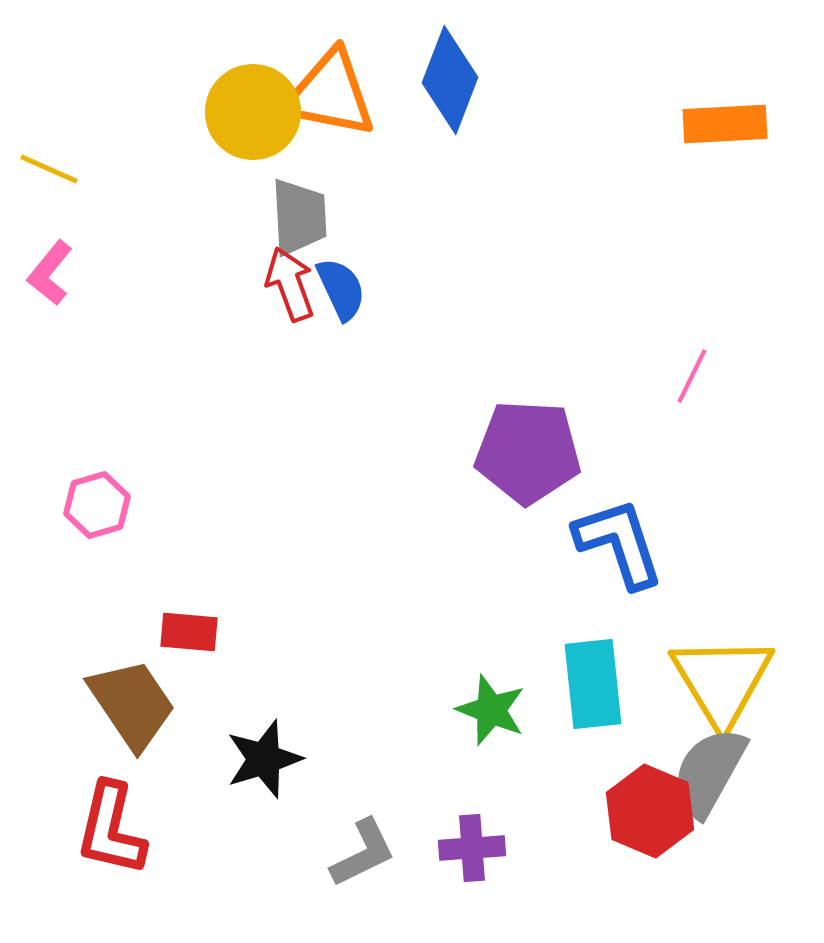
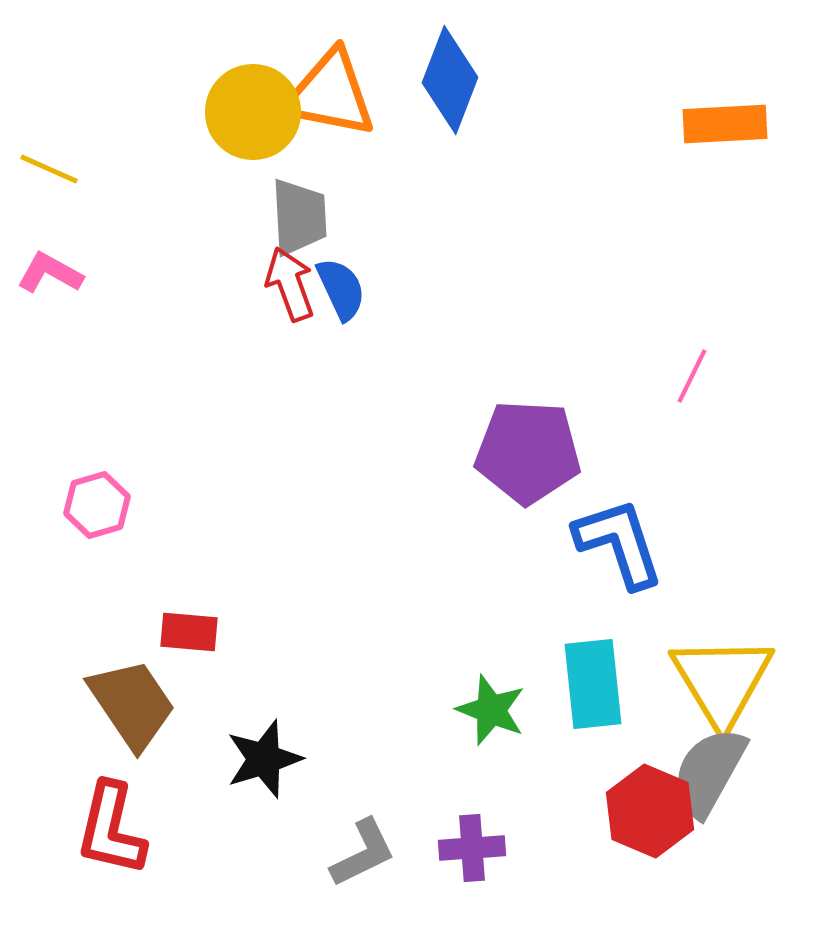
pink L-shape: rotated 80 degrees clockwise
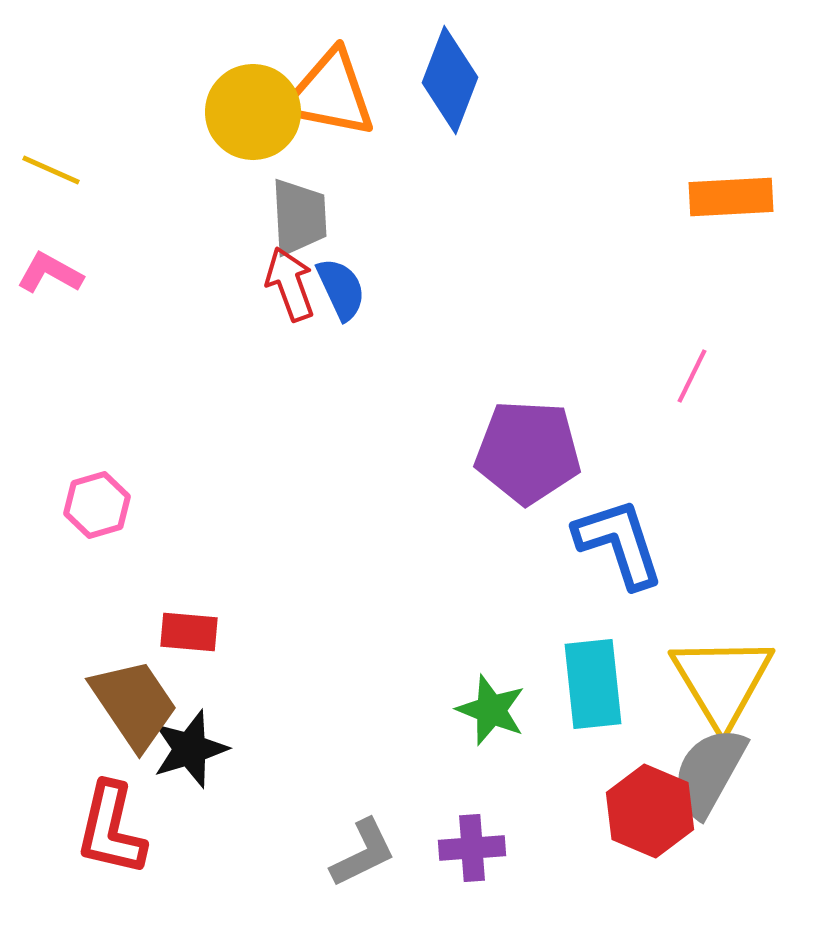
orange rectangle: moved 6 px right, 73 px down
yellow line: moved 2 px right, 1 px down
brown trapezoid: moved 2 px right
black star: moved 74 px left, 10 px up
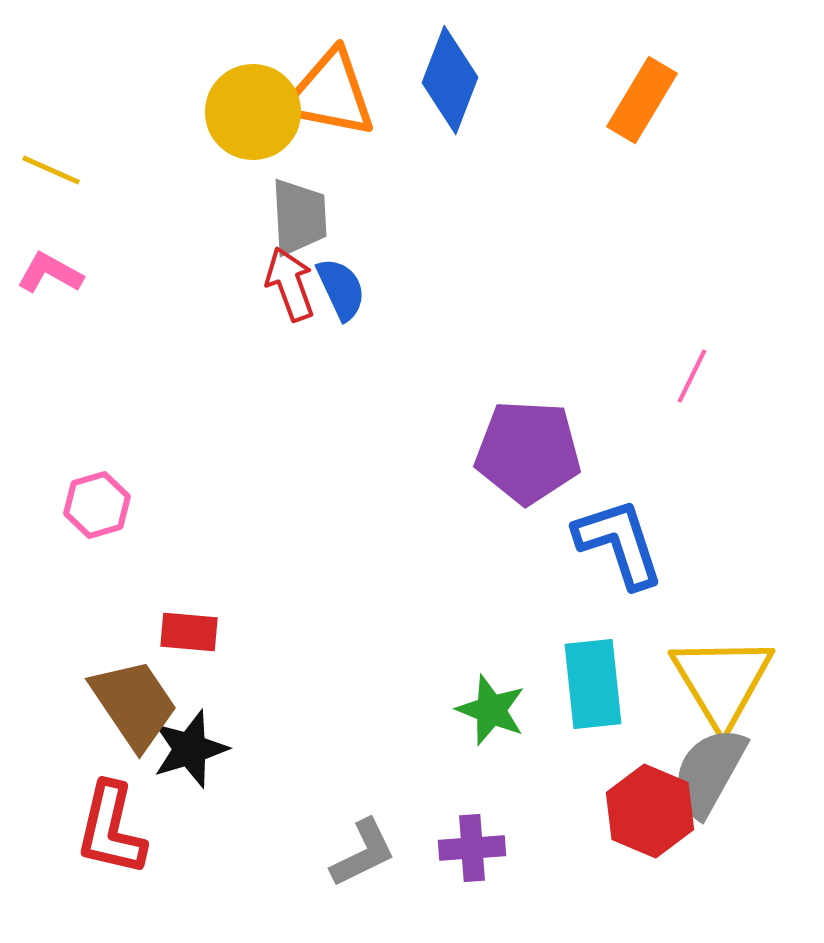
orange rectangle: moved 89 px left, 97 px up; rotated 56 degrees counterclockwise
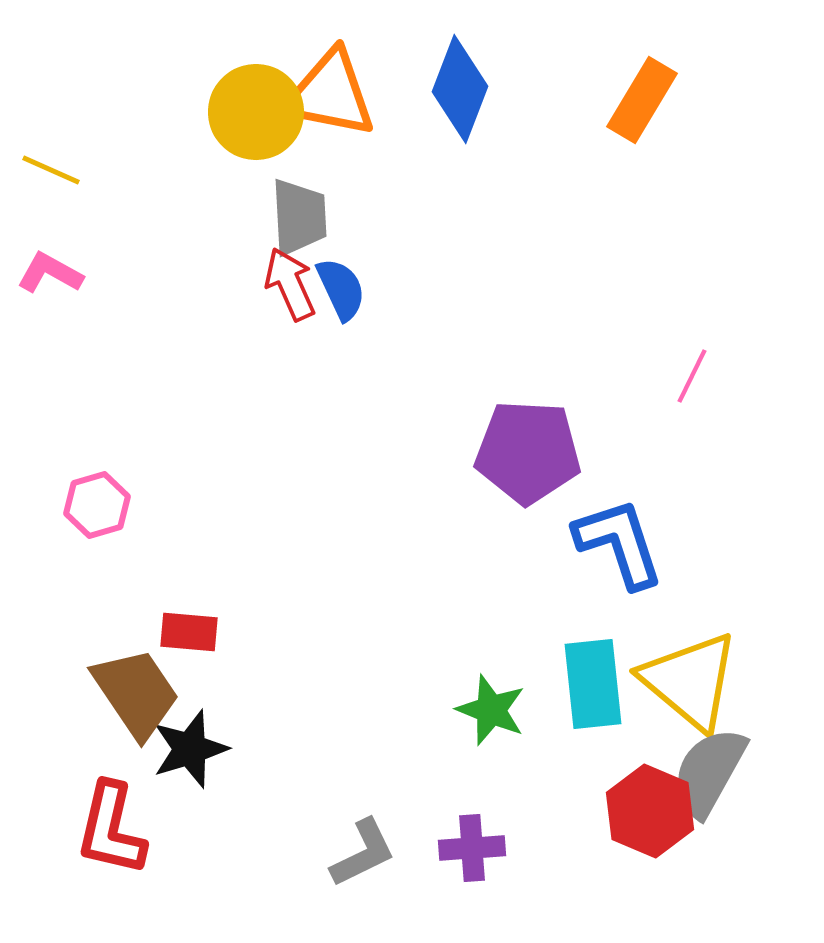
blue diamond: moved 10 px right, 9 px down
yellow circle: moved 3 px right
red arrow: rotated 4 degrees counterclockwise
yellow triangle: moved 32 px left; rotated 19 degrees counterclockwise
brown trapezoid: moved 2 px right, 11 px up
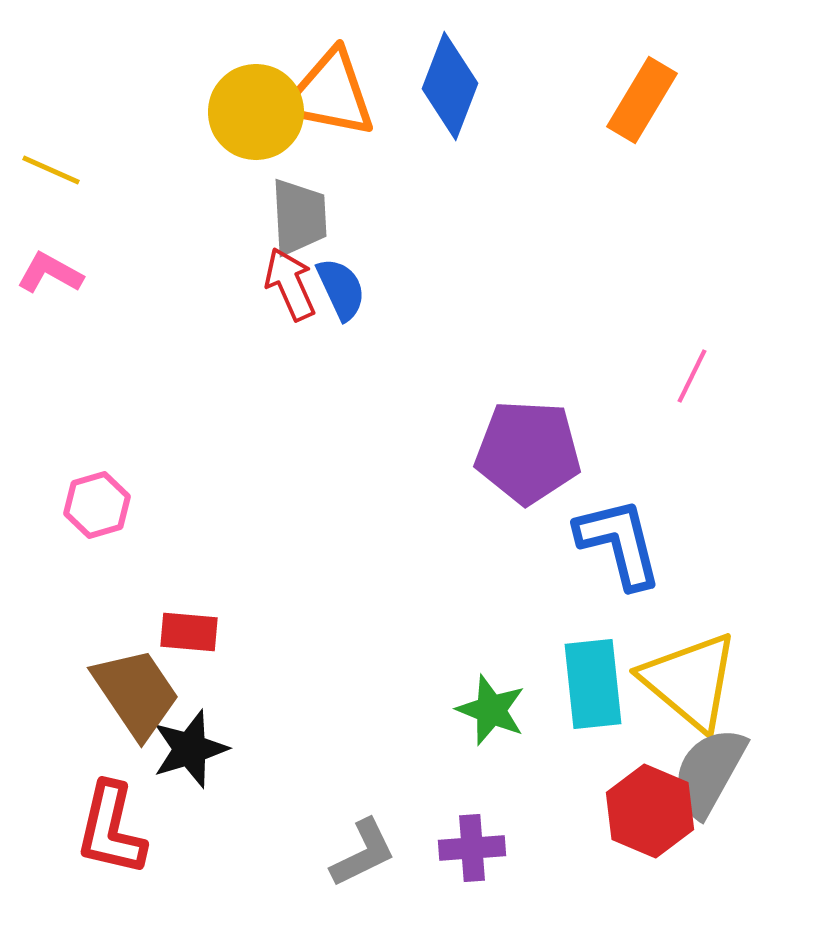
blue diamond: moved 10 px left, 3 px up
blue L-shape: rotated 4 degrees clockwise
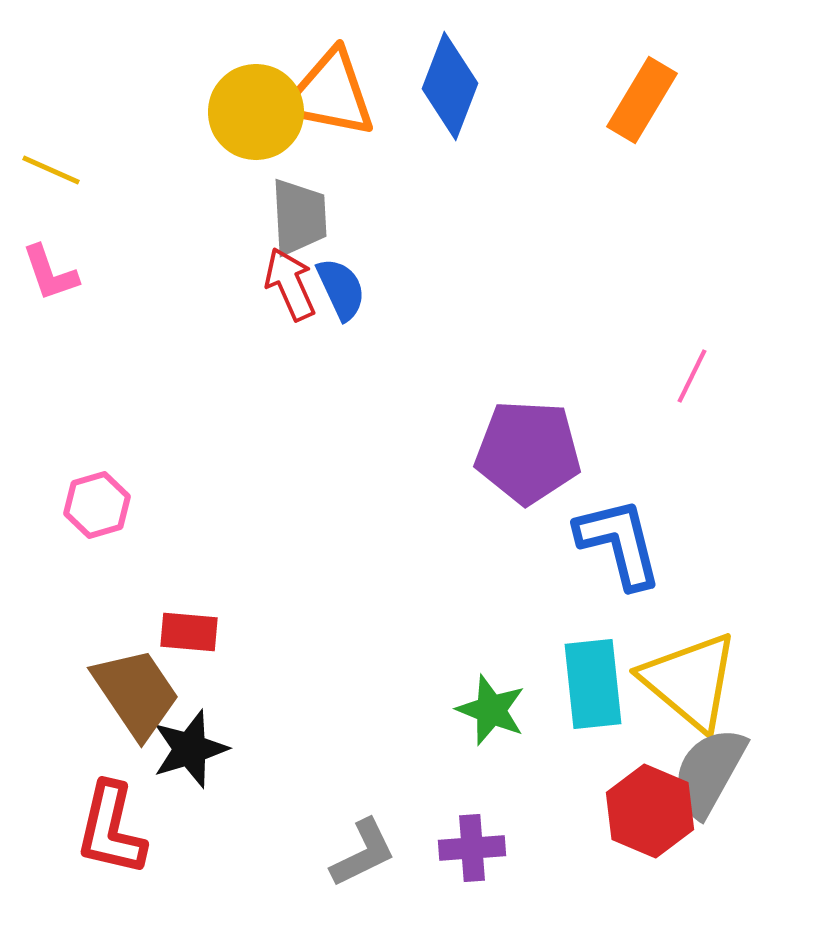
pink L-shape: rotated 138 degrees counterclockwise
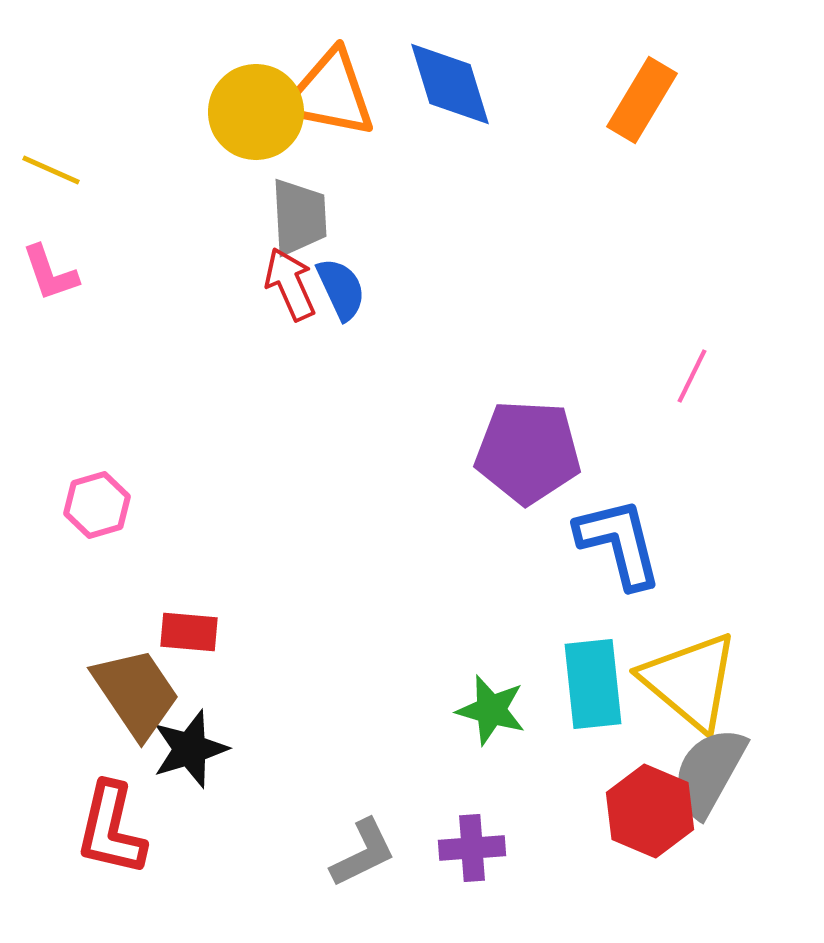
blue diamond: moved 2 px up; rotated 38 degrees counterclockwise
green star: rotated 6 degrees counterclockwise
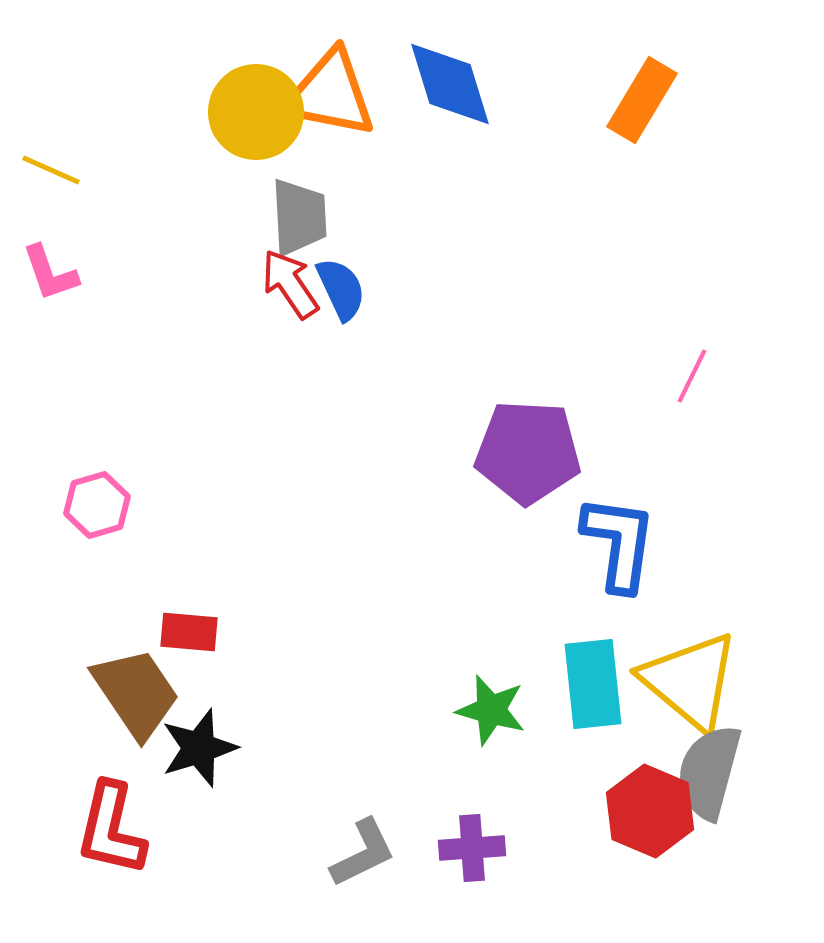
red arrow: rotated 10 degrees counterclockwise
blue L-shape: rotated 22 degrees clockwise
black star: moved 9 px right, 1 px up
gray semicircle: rotated 14 degrees counterclockwise
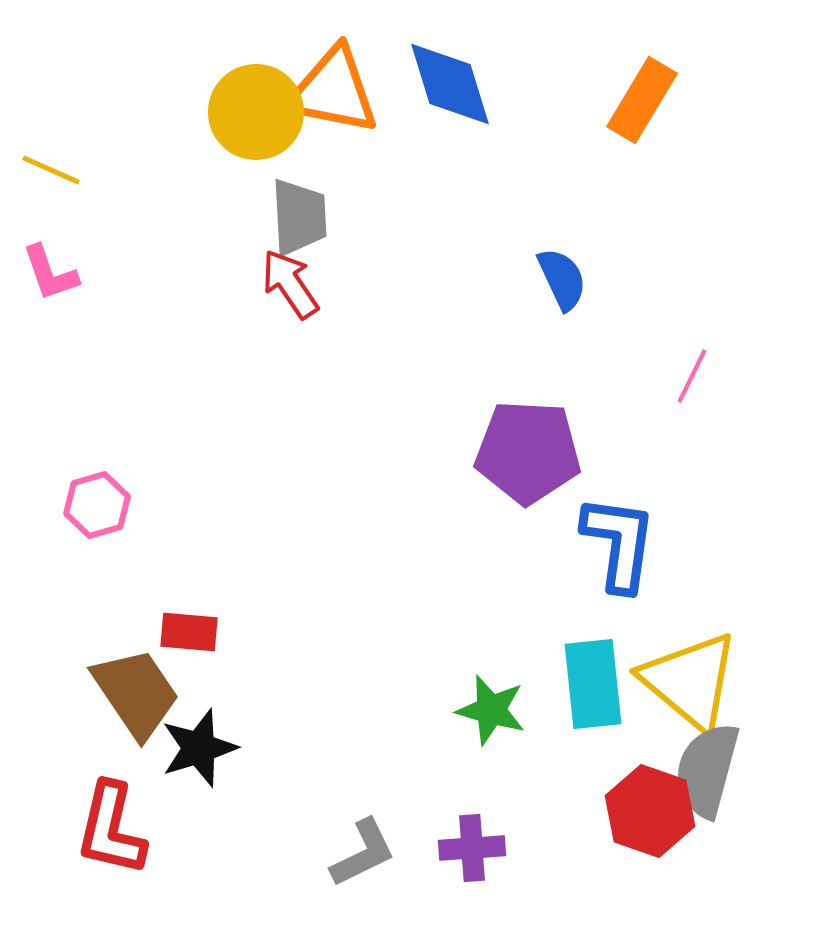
orange triangle: moved 3 px right, 3 px up
blue semicircle: moved 221 px right, 10 px up
gray semicircle: moved 2 px left, 2 px up
red hexagon: rotated 4 degrees counterclockwise
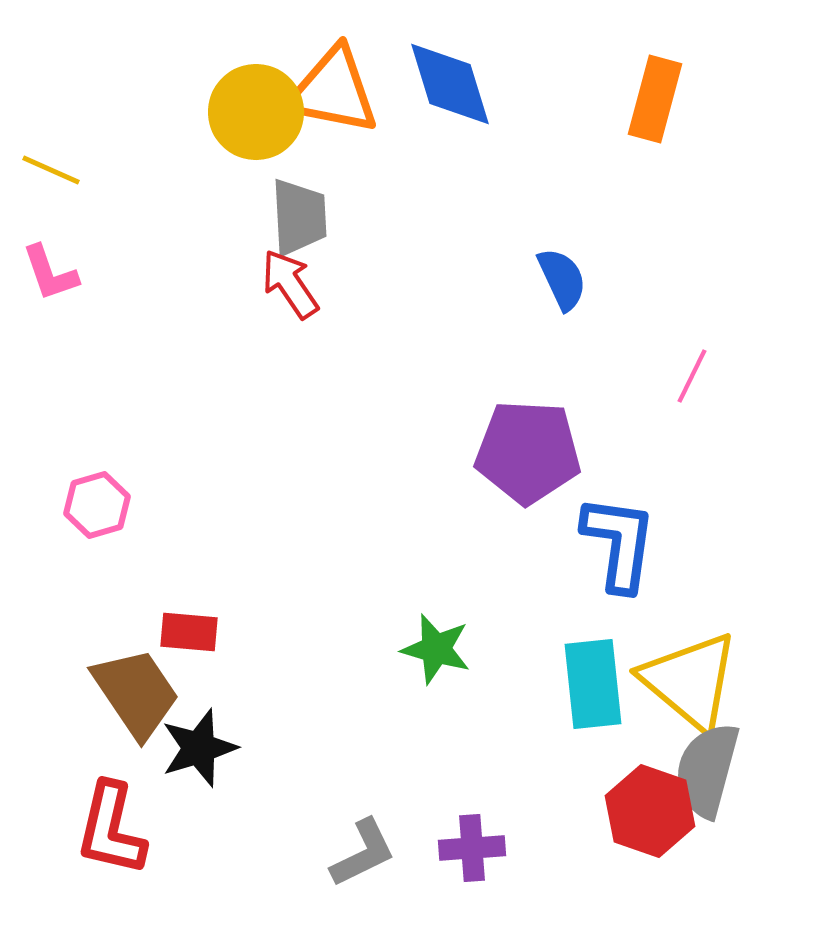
orange rectangle: moved 13 px right, 1 px up; rotated 16 degrees counterclockwise
green star: moved 55 px left, 61 px up
